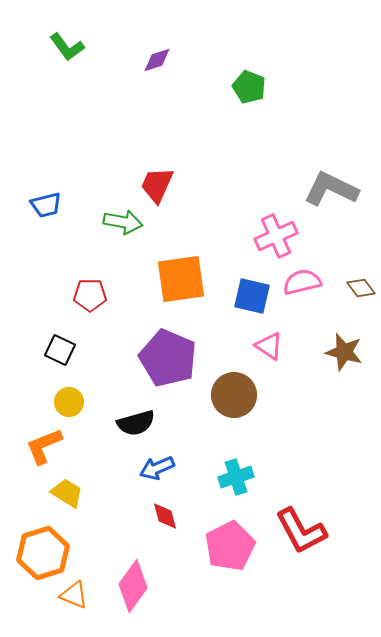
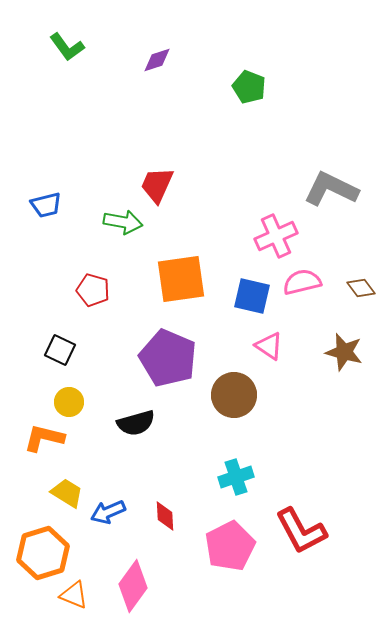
red pentagon: moved 3 px right, 5 px up; rotated 16 degrees clockwise
orange L-shape: moved 8 px up; rotated 36 degrees clockwise
blue arrow: moved 49 px left, 44 px down
red diamond: rotated 12 degrees clockwise
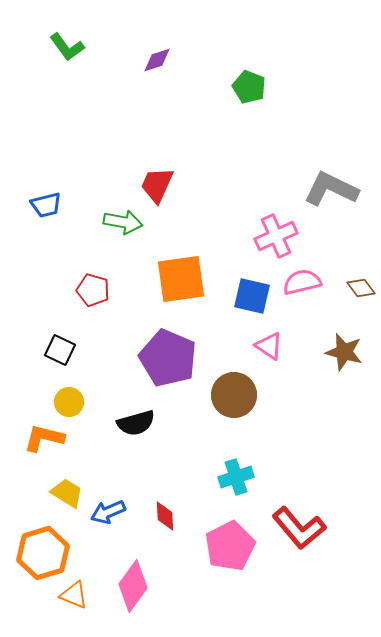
red L-shape: moved 2 px left, 3 px up; rotated 12 degrees counterclockwise
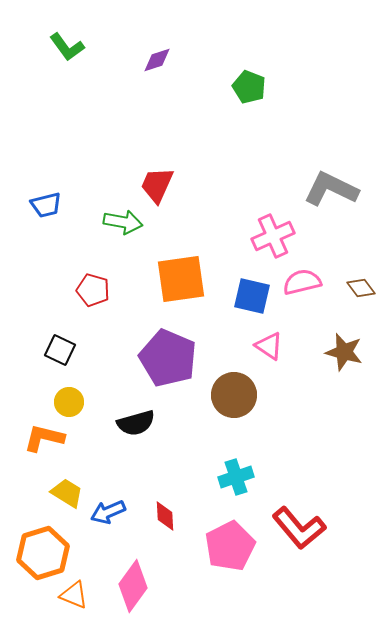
pink cross: moved 3 px left
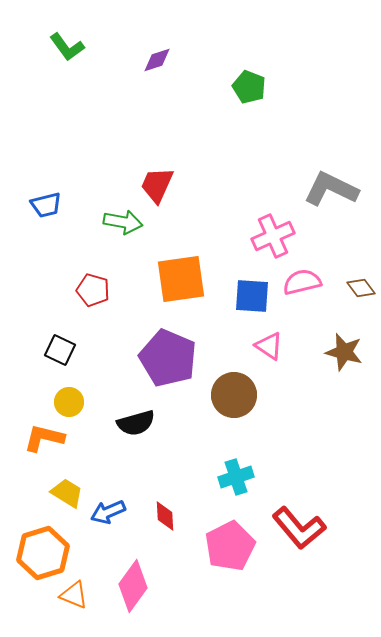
blue square: rotated 9 degrees counterclockwise
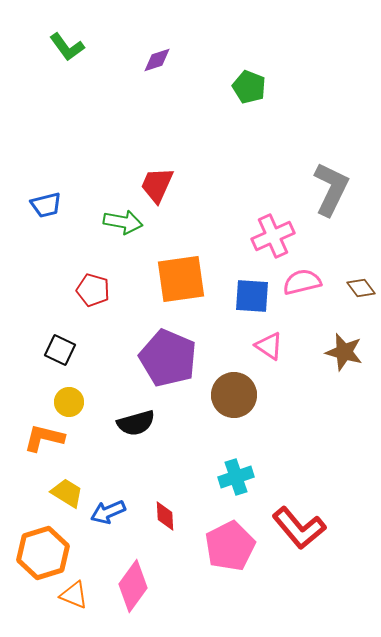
gray L-shape: rotated 90 degrees clockwise
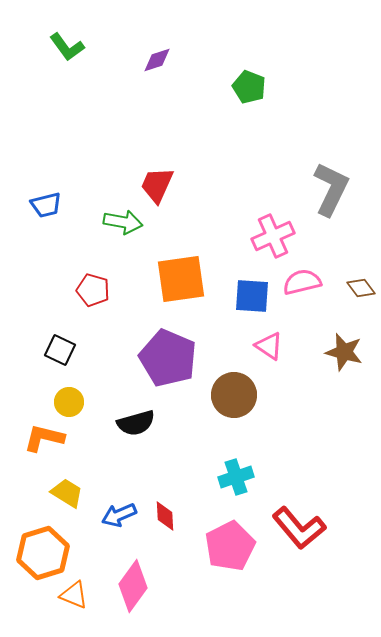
blue arrow: moved 11 px right, 3 px down
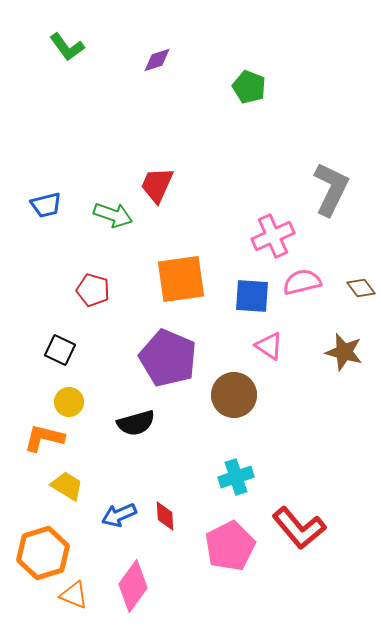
green arrow: moved 10 px left, 7 px up; rotated 9 degrees clockwise
yellow trapezoid: moved 7 px up
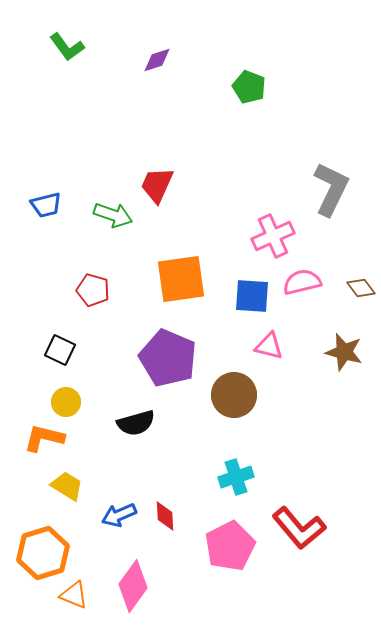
pink triangle: rotated 20 degrees counterclockwise
yellow circle: moved 3 px left
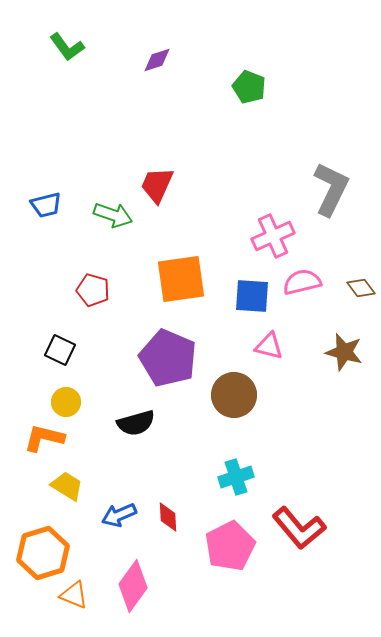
red diamond: moved 3 px right, 1 px down
